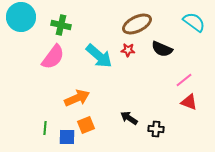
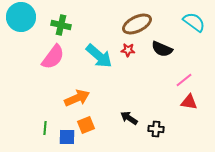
red triangle: rotated 12 degrees counterclockwise
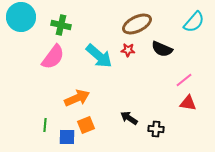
cyan semicircle: rotated 95 degrees clockwise
red triangle: moved 1 px left, 1 px down
green line: moved 3 px up
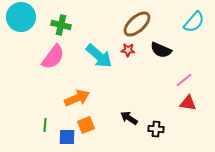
brown ellipse: rotated 16 degrees counterclockwise
black semicircle: moved 1 px left, 1 px down
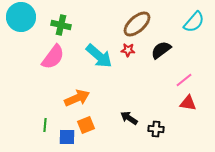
black semicircle: rotated 120 degrees clockwise
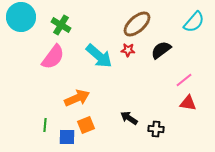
green cross: rotated 18 degrees clockwise
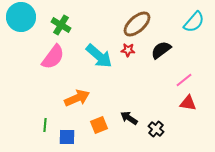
orange square: moved 13 px right
black cross: rotated 35 degrees clockwise
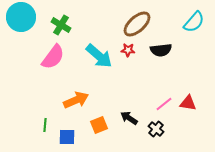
black semicircle: rotated 150 degrees counterclockwise
pink line: moved 20 px left, 24 px down
orange arrow: moved 1 px left, 2 px down
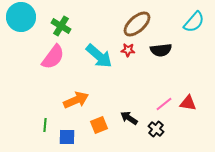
green cross: moved 1 px down
